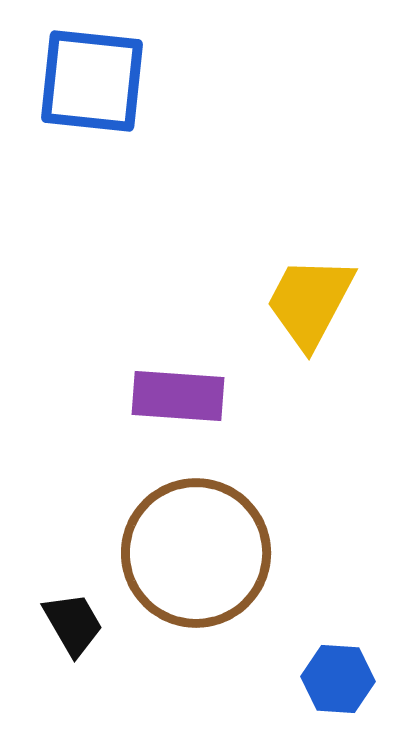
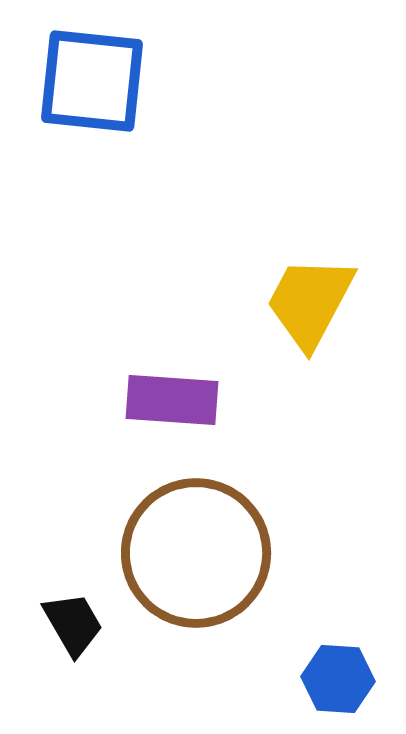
purple rectangle: moved 6 px left, 4 px down
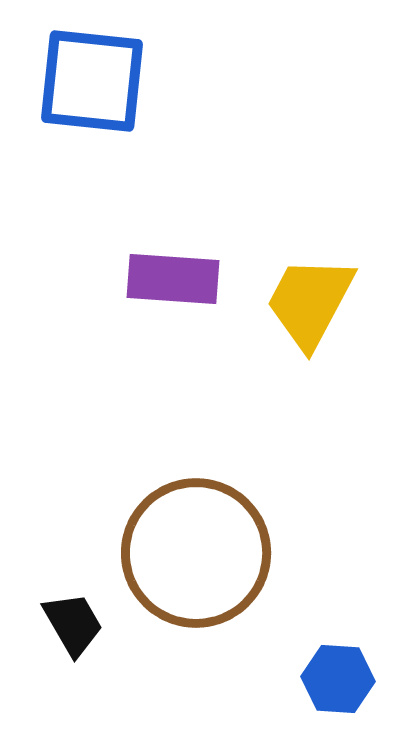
purple rectangle: moved 1 px right, 121 px up
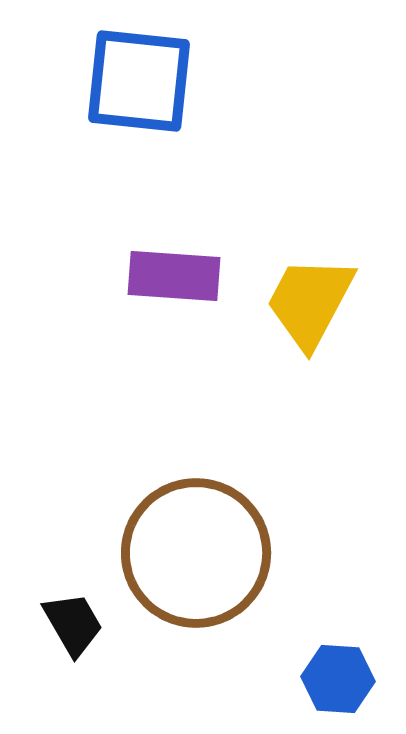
blue square: moved 47 px right
purple rectangle: moved 1 px right, 3 px up
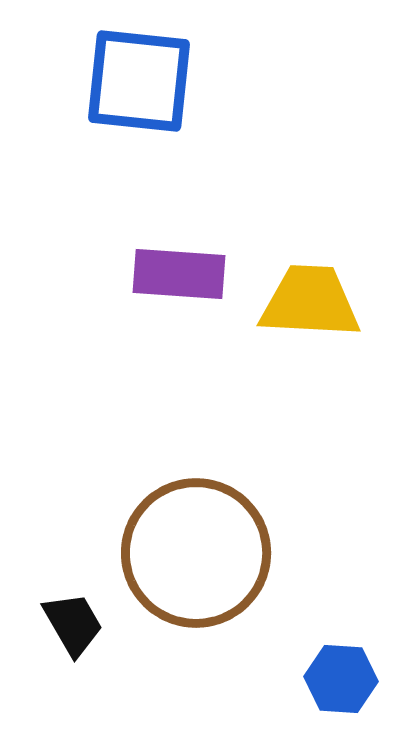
purple rectangle: moved 5 px right, 2 px up
yellow trapezoid: rotated 65 degrees clockwise
blue hexagon: moved 3 px right
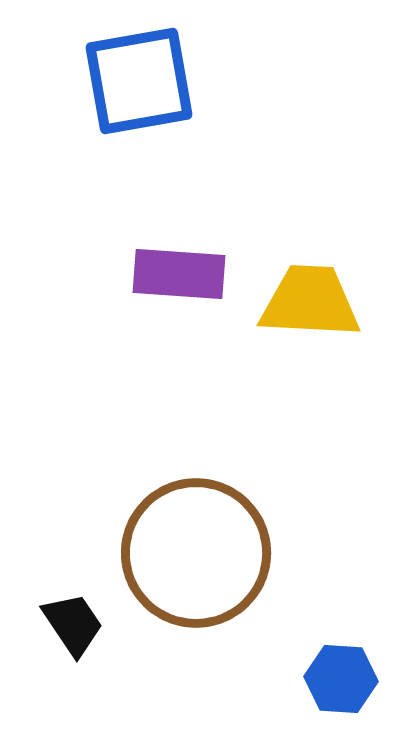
blue square: rotated 16 degrees counterclockwise
black trapezoid: rotated 4 degrees counterclockwise
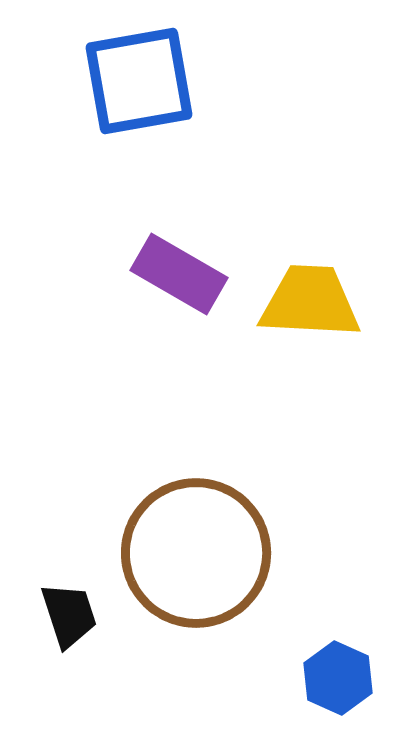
purple rectangle: rotated 26 degrees clockwise
black trapezoid: moved 4 px left, 9 px up; rotated 16 degrees clockwise
blue hexagon: moved 3 px left, 1 px up; rotated 20 degrees clockwise
